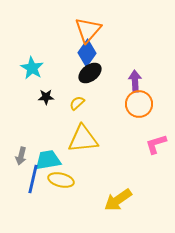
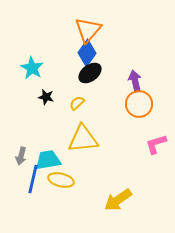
purple arrow: rotated 10 degrees counterclockwise
black star: rotated 14 degrees clockwise
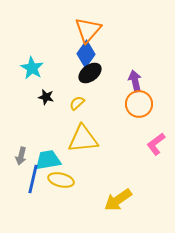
blue diamond: moved 1 px left, 1 px down
pink L-shape: rotated 20 degrees counterclockwise
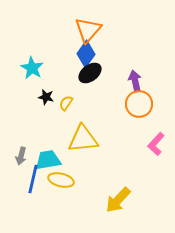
yellow semicircle: moved 11 px left; rotated 14 degrees counterclockwise
pink L-shape: rotated 10 degrees counterclockwise
yellow arrow: rotated 12 degrees counterclockwise
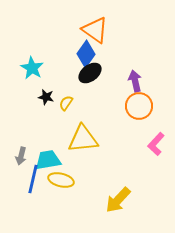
orange triangle: moved 7 px right; rotated 36 degrees counterclockwise
orange circle: moved 2 px down
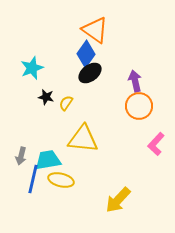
cyan star: rotated 20 degrees clockwise
yellow triangle: rotated 12 degrees clockwise
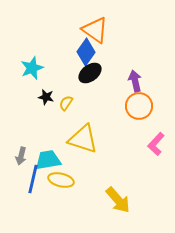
blue diamond: moved 2 px up
yellow triangle: rotated 12 degrees clockwise
yellow arrow: rotated 84 degrees counterclockwise
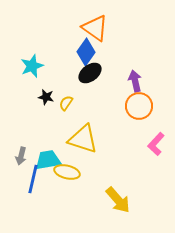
orange triangle: moved 2 px up
cyan star: moved 2 px up
yellow ellipse: moved 6 px right, 8 px up
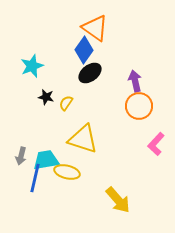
blue diamond: moved 2 px left, 2 px up
cyan trapezoid: moved 2 px left
blue line: moved 2 px right, 1 px up
